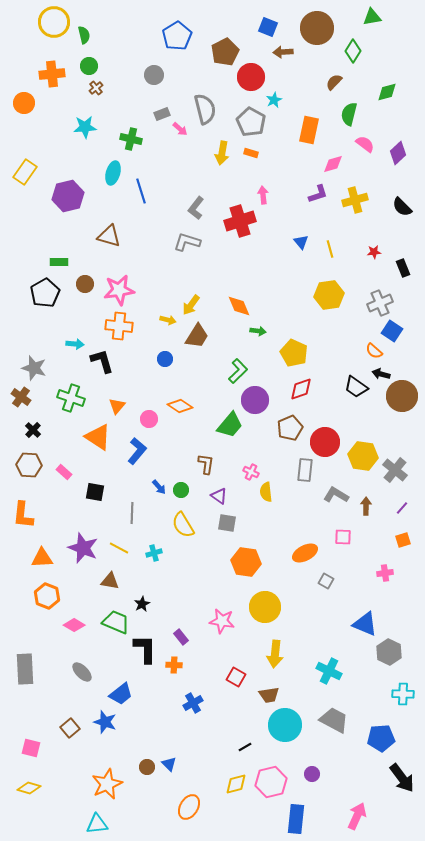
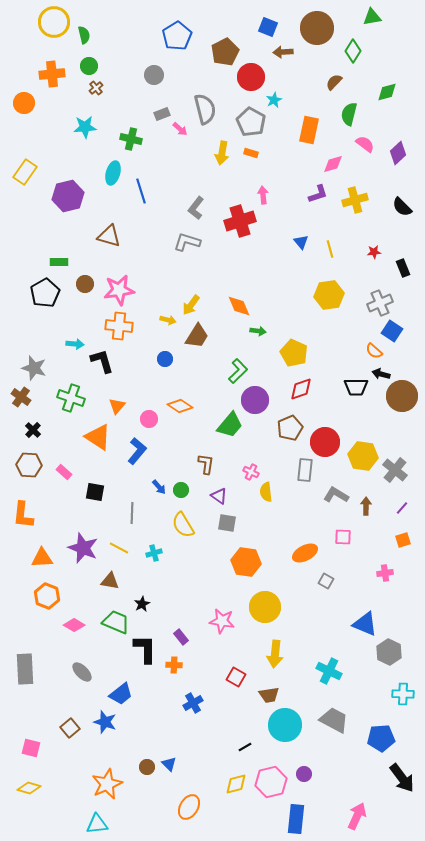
black trapezoid at (356, 387): rotated 35 degrees counterclockwise
purple circle at (312, 774): moved 8 px left
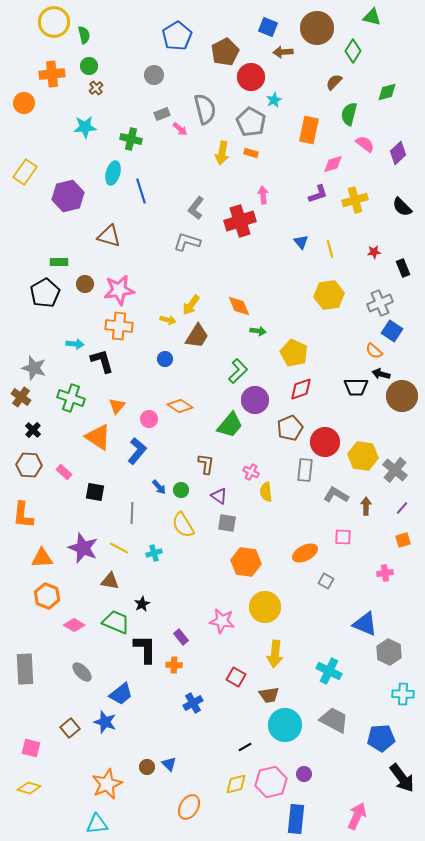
green triangle at (372, 17): rotated 24 degrees clockwise
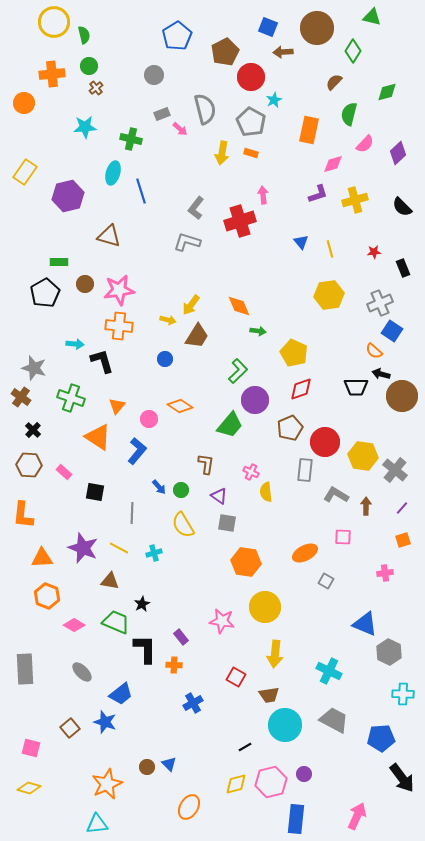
pink semicircle at (365, 144): rotated 96 degrees clockwise
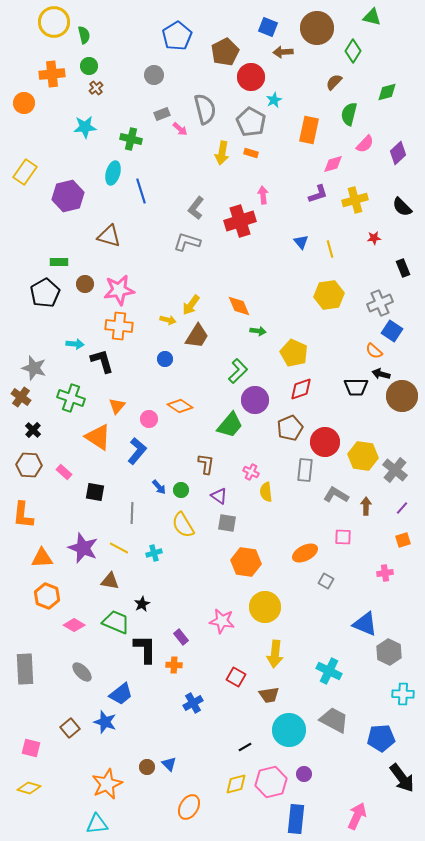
red star at (374, 252): moved 14 px up
cyan circle at (285, 725): moved 4 px right, 5 px down
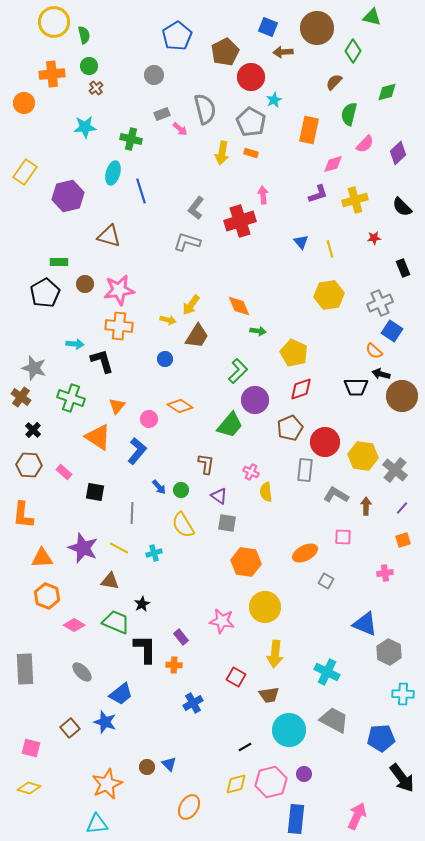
cyan cross at (329, 671): moved 2 px left, 1 px down
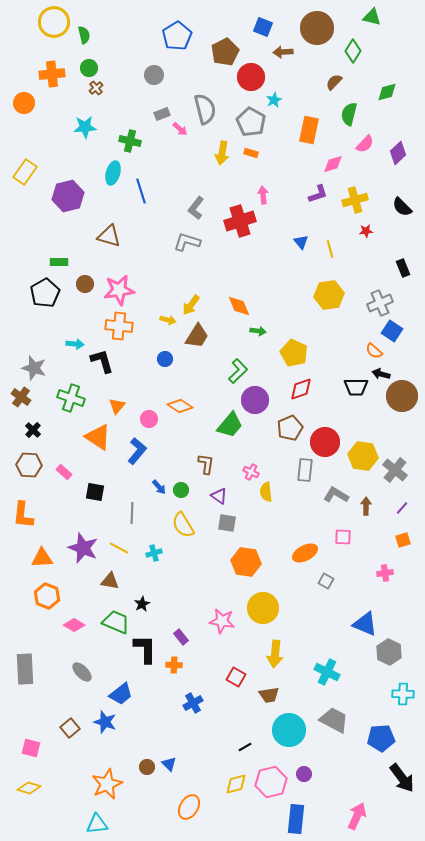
blue square at (268, 27): moved 5 px left
green circle at (89, 66): moved 2 px down
green cross at (131, 139): moved 1 px left, 2 px down
red star at (374, 238): moved 8 px left, 7 px up
yellow circle at (265, 607): moved 2 px left, 1 px down
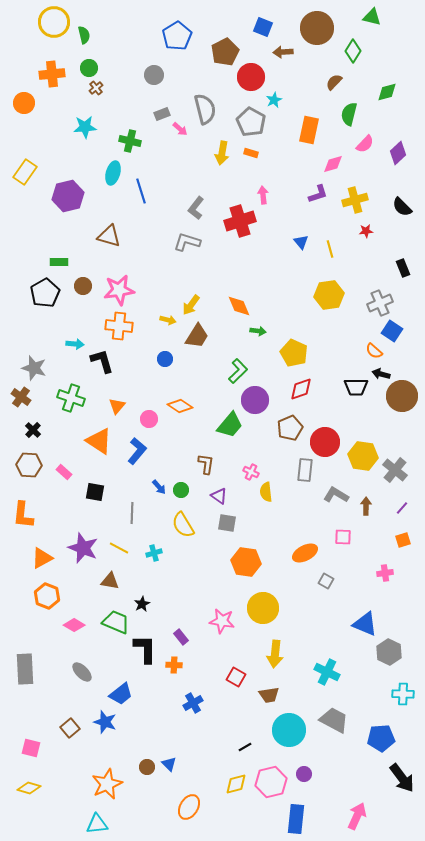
brown circle at (85, 284): moved 2 px left, 2 px down
orange triangle at (98, 437): moved 1 px right, 4 px down
orange triangle at (42, 558): rotated 25 degrees counterclockwise
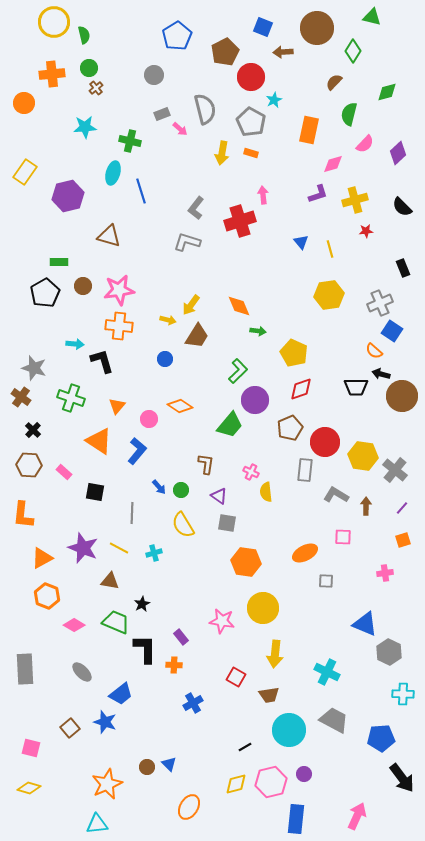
gray square at (326, 581): rotated 28 degrees counterclockwise
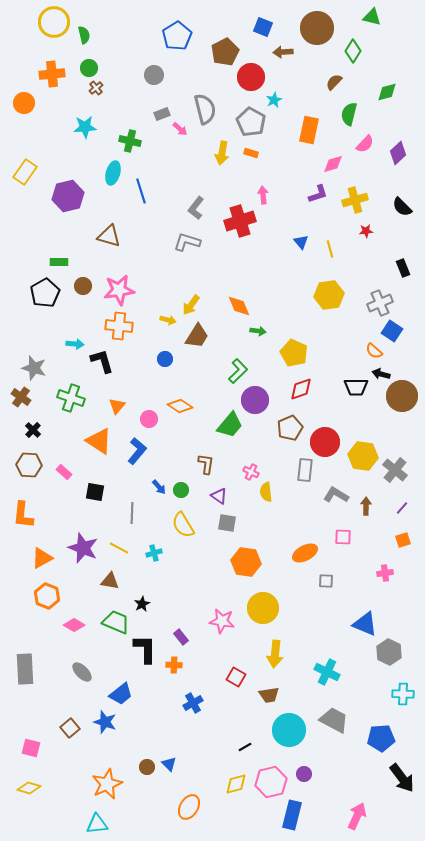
blue rectangle at (296, 819): moved 4 px left, 4 px up; rotated 8 degrees clockwise
